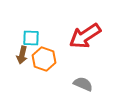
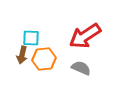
orange hexagon: rotated 25 degrees counterclockwise
gray semicircle: moved 2 px left, 16 px up
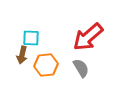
red arrow: moved 3 px right, 1 px down; rotated 8 degrees counterclockwise
orange hexagon: moved 2 px right, 6 px down
gray semicircle: rotated 36 degrees clockwise
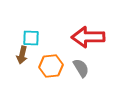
red arrow: rotated 40 degrees clockwise
orange hexagon: moved 5 px right, 1 px down
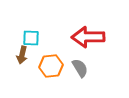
gray semicircle: moved 1 px left
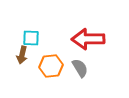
red arrow: moved 2 px down
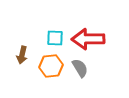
cyan square: moved 24 px right
